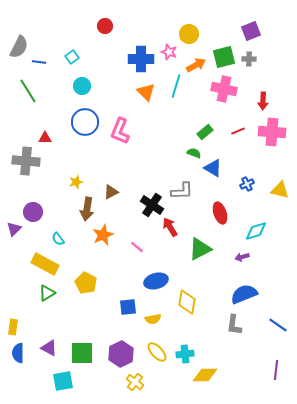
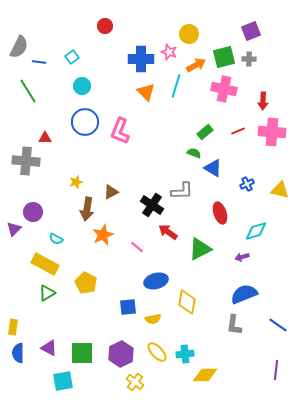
red arrow at (170, 227): moved 2 px left, 5 px down; rotated 24 degrees counterclockwise
cyan semicircle at (58, 239): moved 2 px left; rotated 24 degrees counterclockwise
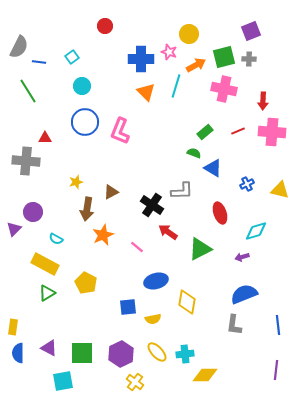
blue line at (278, 325): rotated 48 degrees clockwise
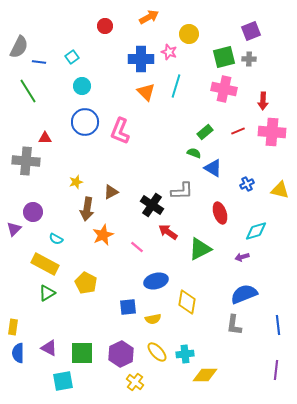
orange arrow at (196, 65): moved 47 px left, 48 px up
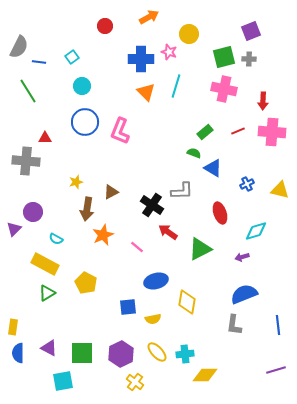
purple line at (276, 370): rotated 66 degrees clockwise
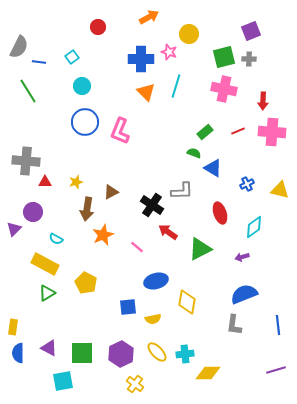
red circle at (105, 26): moved 7 px left, 1 px down
red triangle at (45, 138): moved 44 px down
cyan diamond at (256, 231): moved 2 px left, 4 px up; rotated 20 degrees counterclockwise
yellow diamond at (205, 375): moved 3 px right, 2 px up
yellow cross at (135, 382): moved 2 px down
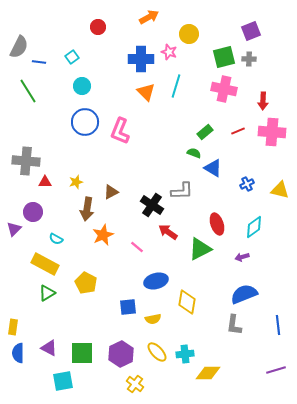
red ellipse at (220, 213): moved 3 px left, 11 px down
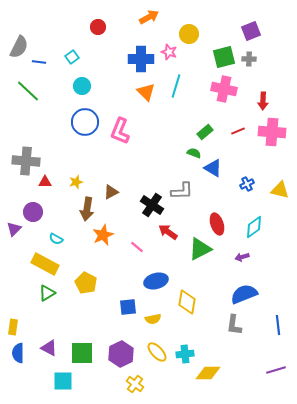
green line at (28, 91): rotated 15 degrees counterclockwise
cyan square at (63, 381): rotated 10 degrees clockwise
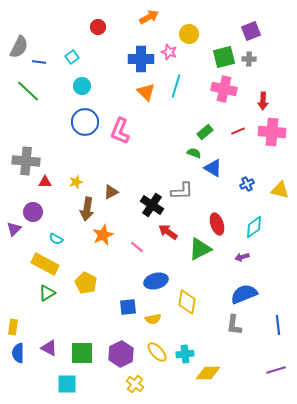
cyan square at (63, 381): moved 4 px right, 3 px down
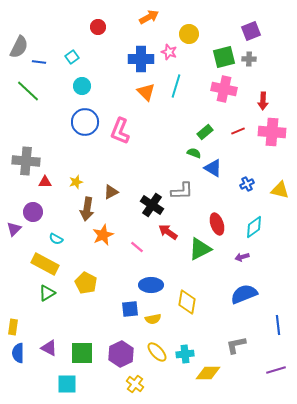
blue ellipse at (156, 281): moved 5 px left, 4 px down; rotated 15 degrees clockwise
blue square at (128, 307): moved 2 px right, 2 px down
gray L-shape at (234, 325): moved 2 px right, 20 px down; rotated 70 degrees clockwise
